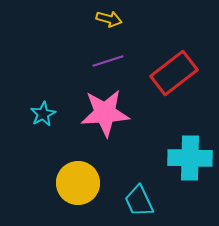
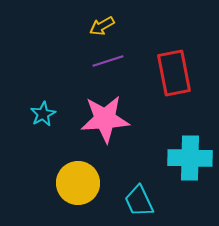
yellow arrow: moved 7 px left, 7 px down; rotated 135 degrees clockwise
red rectangle: rotated 63 degrees counterclockwise
pink star: moved 6 px down
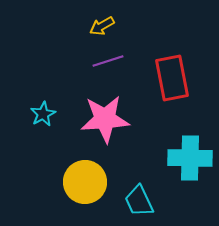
red rectangle: moved 2 px left, 5 px down
yellow circle: moved 7 px right, 1 px up
